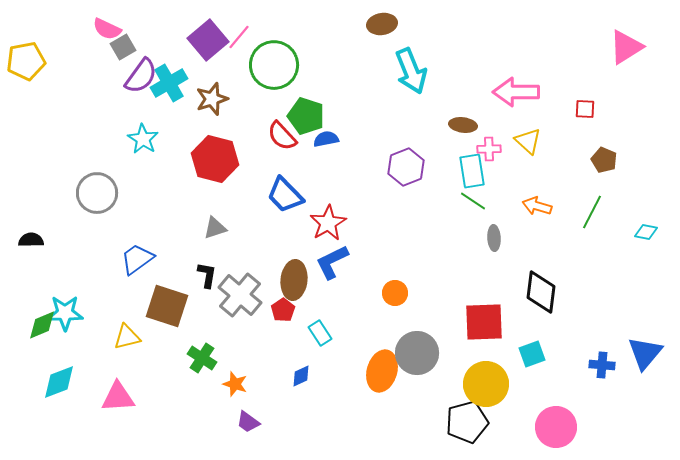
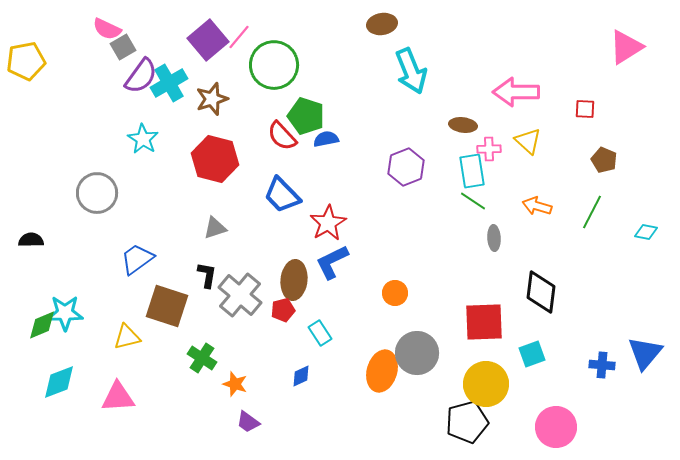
blue trapezoid at (285, 195): moved 3 px left
red pentagon at (283, 310): rotated 20 degrees clockwise
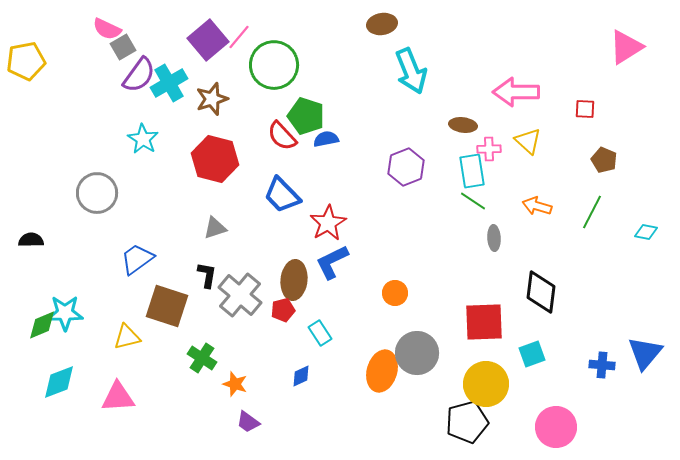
purple semicircle at (141, 76): moved 2 px left, 1 px up
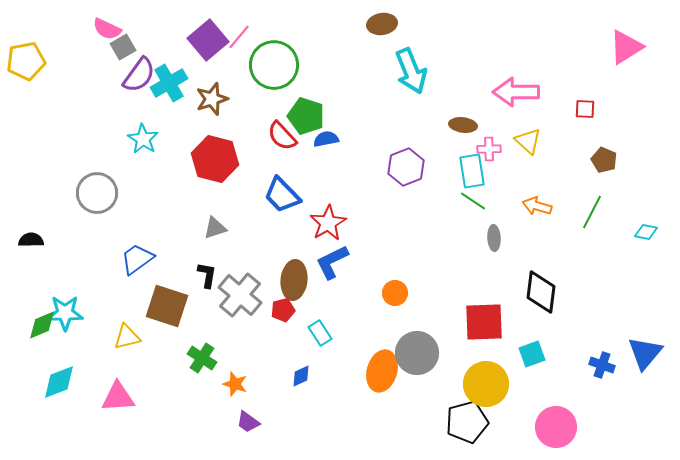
blue cross at (602, 365): rotated 15 degrees clockwise
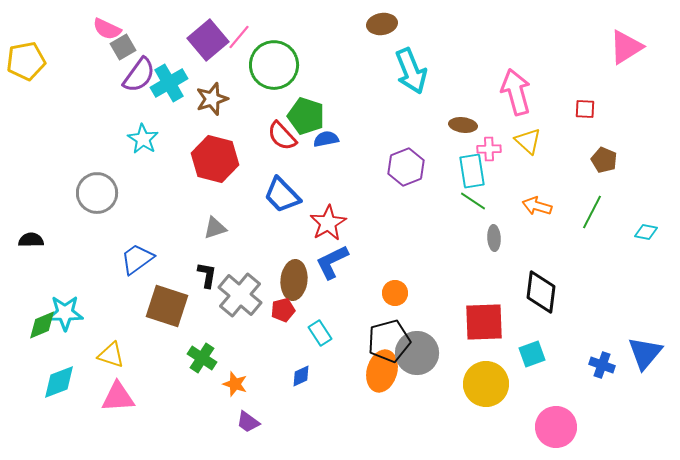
pink arrow at (516, 92): rotated 75 degrees clockwise
yellow triangle at (127, 337): moved 16 px left, 18 px down; rotated 32 degrees clockwise
black pentagon at (467, 422): moved 78 px left, 81 px up
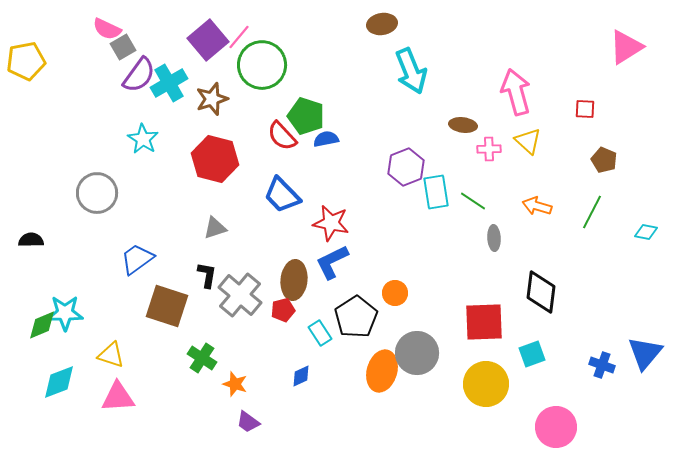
green circle at (274, 65): moved 12 px left
cyan rectangle at (472, 171): moved 36 px left, 21 px down
red star at (328, 223): moved 3 px right; rotated 30 degrees counterclockwise
black pentagon at (389, 341): moved 33 px left, 24 px up; rotated 18 degrees counterclockwise
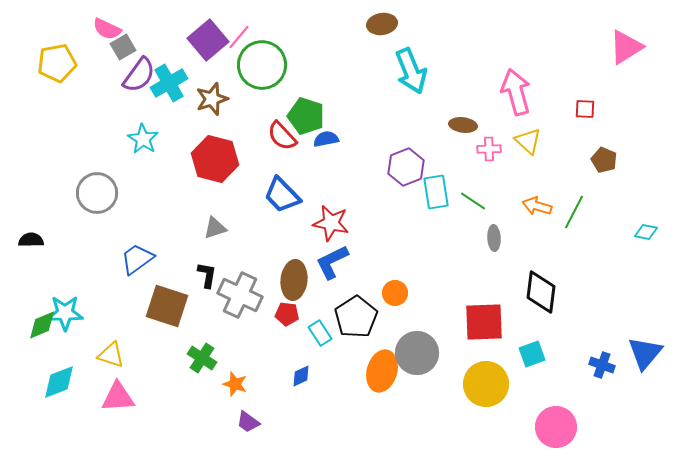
yellow pentagon at (26, 61): moved 31 px right, 2 px down
green line at (592, 212): moved 18 px left
gray cross at (240, 295): rotated 15 degrees counterclockwise
red pentagon at (283, 310): moved 4 px right, 4 px down; rotated 20 degrees clockwise
